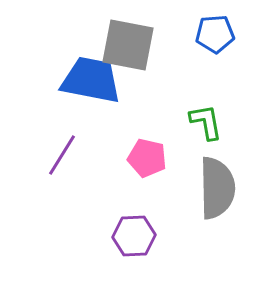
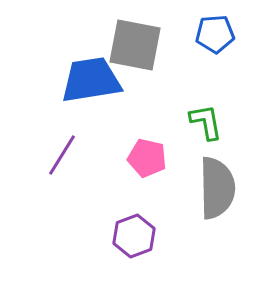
gray square: moved 7 px right
blue trapezoid: rotated 20 degrees counterclockwise
purple hexagon: rotated 18 degrees counterclockwise
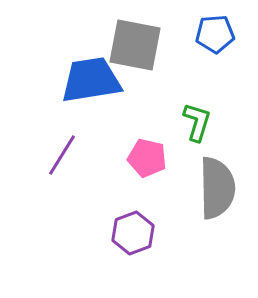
green L-shape: moved 9 px left; rotated 27 degrees clockwise
purple hexagon: moved 1 px left, 3 px up
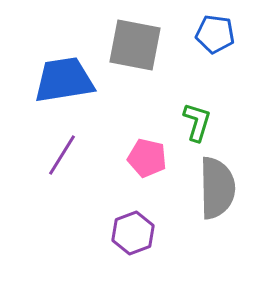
blue pentagon: rotated 12 degrees clockwise
blue trapezoid: moved 27 px left
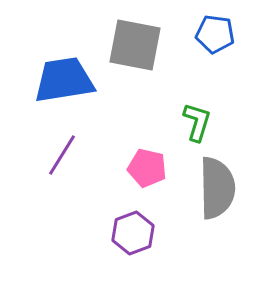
pink pentagon: moved 10 px down
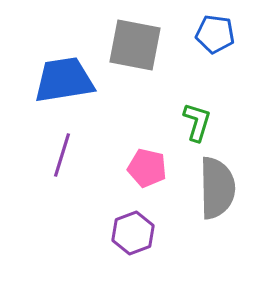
purple line: rotated 15 degrees counterclockwise
